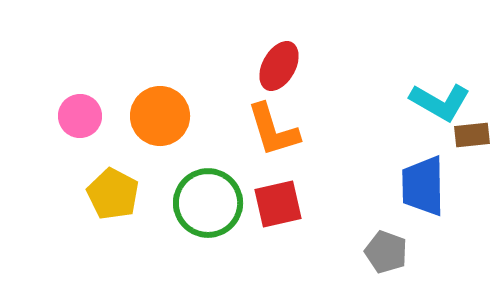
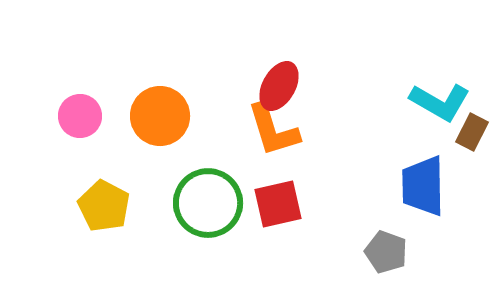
red ellipse: moved 20 px down
brown rectangle: moved 3 px up; rotated 57 degrees counterclockwise
yellow pentagon: moved 9 px left, 12 px down
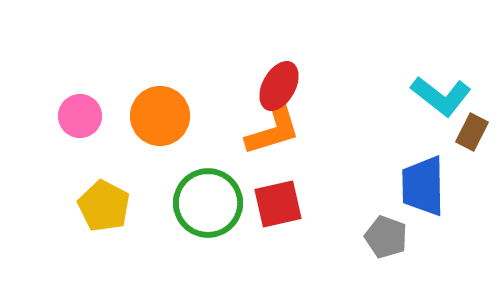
cyan L-shape: moved 1 px right, 6 px up; rotated 8 degrees clockwise
orange L-shape: rotated 90 degrees counterclockwise
gray pentagon: moved 15 px up
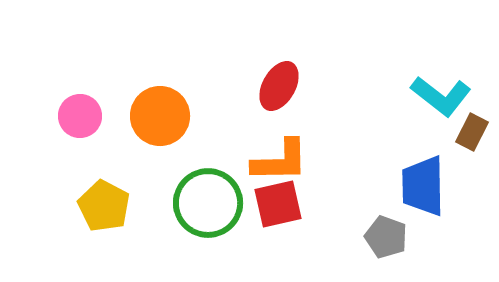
orange L-shape: moved 7 px right, 31 px down; rotated 16 degrees clockwise
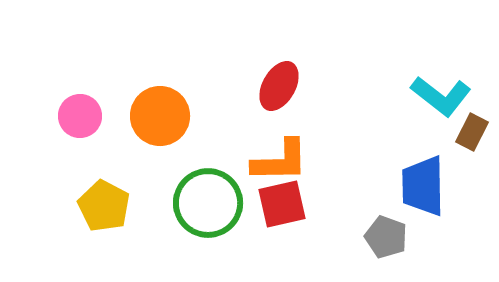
red square: moved 4 px right
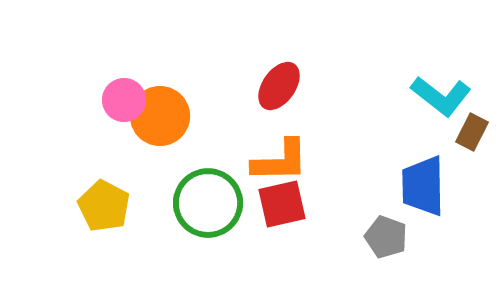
red ellipse: rotated 6 degrees clockwise
pink circle: moved 44 px right, 16 px up
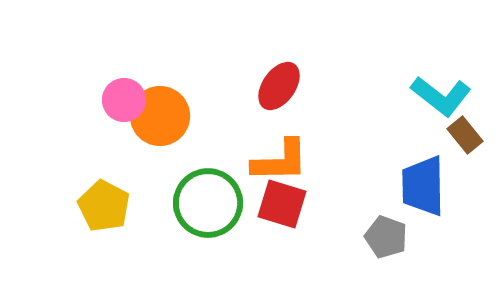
brown rectangle: moved 7 px left, 3 px down; rotated 66 degrees counterclockwise
red square: rotated 30 degrees clockwise
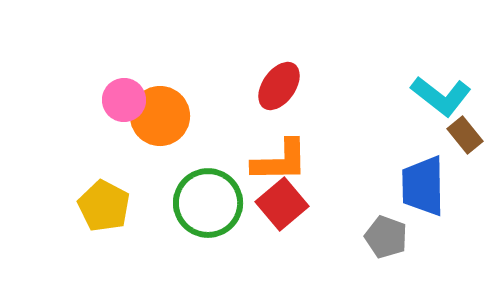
red square: rotated 33 degrees clockwise
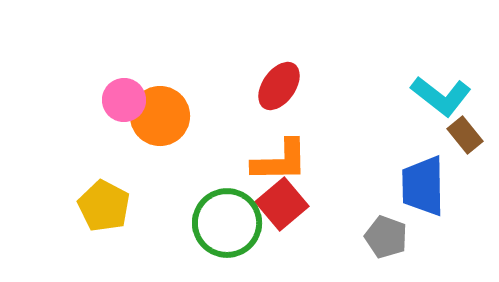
green circle: moved 19 px right, 20 px down
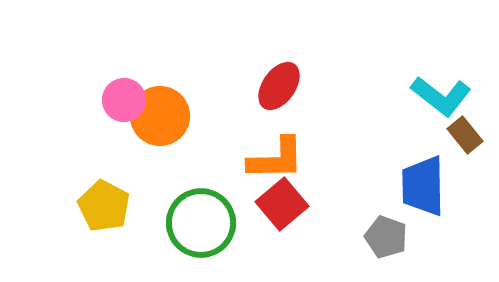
orange L-shape: moved 4 px left, 2 px up
green circle: moved 26 px left
